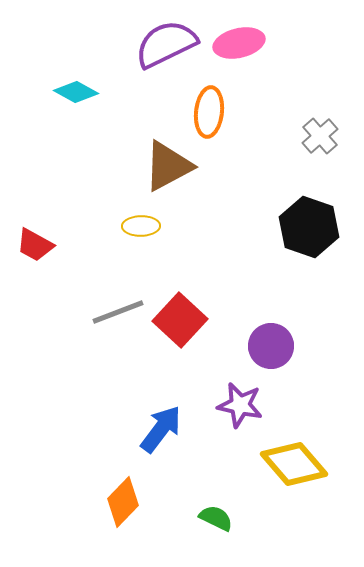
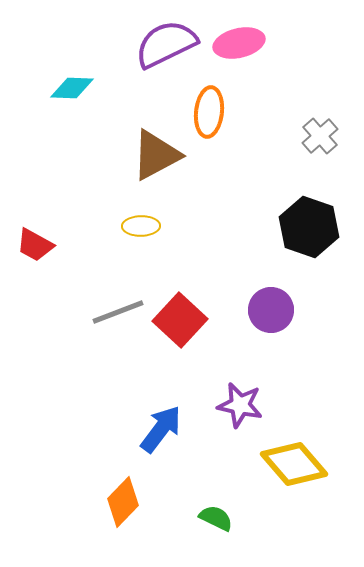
cyan diamond: moved 4 px left, 4 px up; rotated 27 degrees counterclockwise
brown triangle: moved 12 px left, 11 px up
purple circle: moved 36 px up
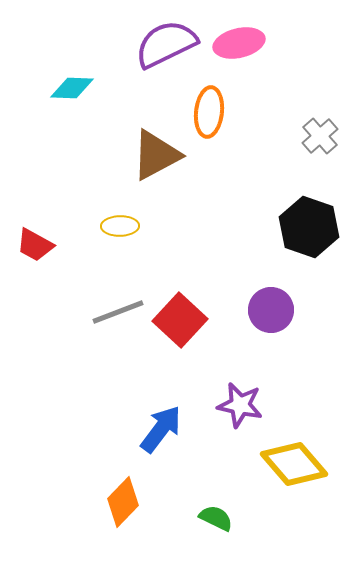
yellow ellipse: moved 21 px left
